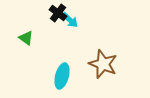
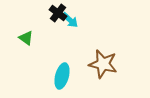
brown star: rotated 8 degrees counterclockwise
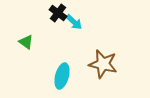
cyan arrow: moved 4 px right, 2 px down
green triangle: moved 4 px down
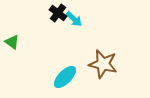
cyan arrow: moved 3 px up
green triangle: moved 14 px left
cyan ellipse: moved 3 px right, 1 px down; rotated 30 degrees clockwise
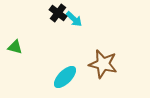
green triangle: moved 3 px right, 5 px down; rotated 21 degrees counterclockwise
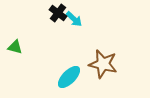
cyan ellipse: moved 4 px right
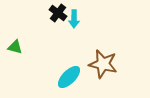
cyan arrow: rotated 48 degrees clockwise
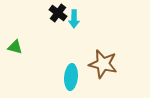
cyan ellipse: moved 2 px right; rotated 40 degrees counterclockwise
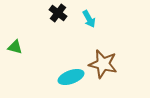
cyan arrow: moved 15 px right; rotated 30 degrees counterclockwise
cyan ellipse: rotated 65 degrees clockwise
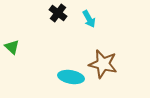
green triangle: moved 3 px left; rotated 28 degrees clockwise
cyan ellipse: rotated 30 degrees clockwise
